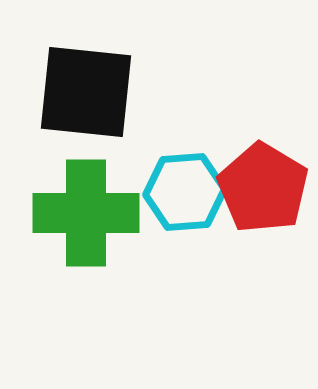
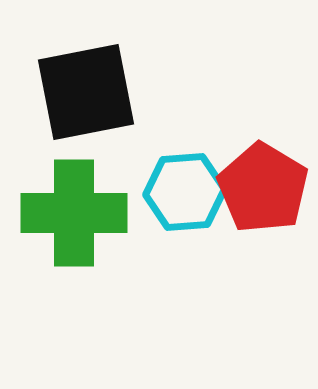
black square: rotated 17 degrees counterclockwise
green cross: moved 12 px left
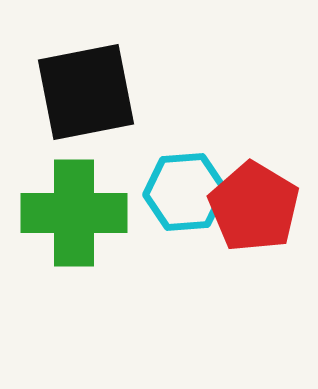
red pentagon: moved 9 px left, 19 px down
